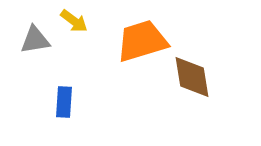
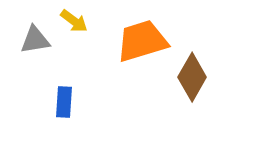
brown diamond: rotated 39 degrees clockwise
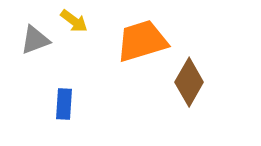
gray triangle: rotated 12 degrees counterclockwise
brown diamond: moved 3 px left, 5 px down
blue rectangle: moved 2 px down
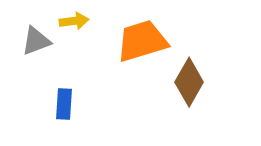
yellow arrow: rotated 44 degrees counterclockwise
gray triangle: moved 1 px right, 1 px down
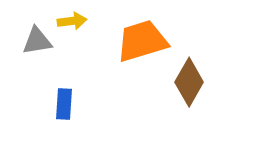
yellow arrow: moved 2 px left
gray triangle: moved 1 px right; rotated 12 degrees clockwise
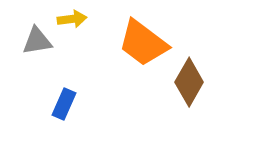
yellow arrow: moved 2 px up
orange trapezoid: moved 1 px right, 2 px down; rotated 126 degrees counterclockwise
blue rectangle: rotated 20 degrees clockwise
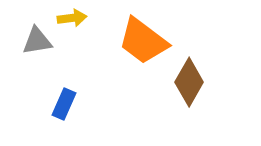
yellow arrow: moved 1 px up
orange trapezoid: moved 2 px up
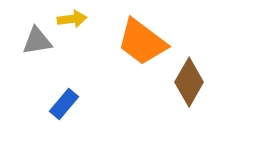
yellow arrow: moved 1 px down
orange trapezoid: moved 1 px left, 1 px down
blue rectangle: rotated 16 degrees clockwise
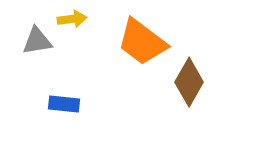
blue rectangle: rotated 56 degrees clockwise
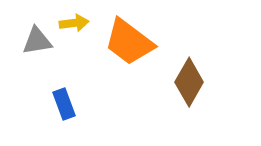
yellow arrow: moved 2 px right, 4 px down
orange trapezoid: moved 13 px left
blue rectangle: rotated 64 degrees clockwise
